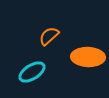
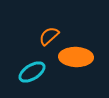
orange ellipse: moved 12 px left
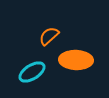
orange ellipse: moved 3 px down
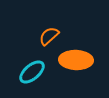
cyan ellipse: rotated 8 degrees counterclockwise
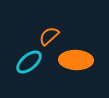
cyan ellipse: moved 3 px left, 10 px up
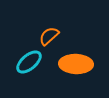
orange ellipse: moved 4 px down
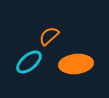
orange ellipse: rotated 8 degrees counterclockwise
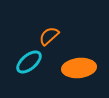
orange ellipse: moved 3 px right, 4 px down
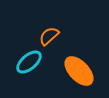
orange ellipse: moved 3 px down; rotated 52 degrees clockwise
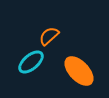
cyan ellipse: moved 2 px right
